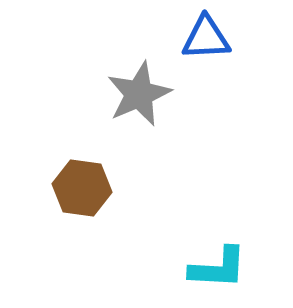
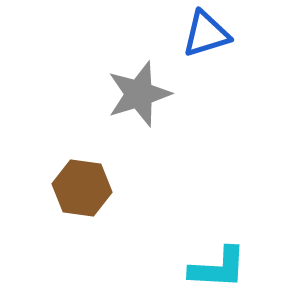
blue triangle: moved 4 px up; rotated 14 degrees counterclockwise
gray star: rotated 6 degrees clockwise
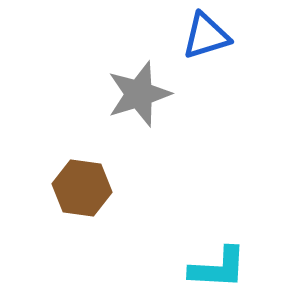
blue triangle: moved 2 px down
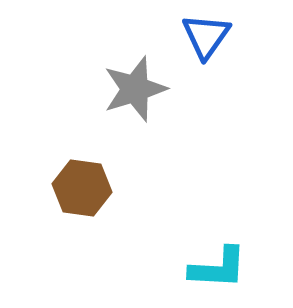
blue triangle: rotated 38 degrees counterclockwise
gray star: moved 4 px left, 5 px up
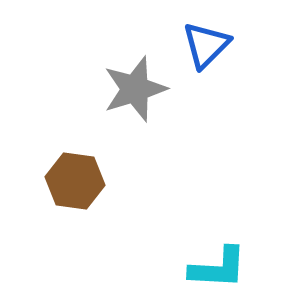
blue triangle: moved 9 px down; rotated 10 degrees clockwise
brown hexagon: moved 7 px left, 7 px up
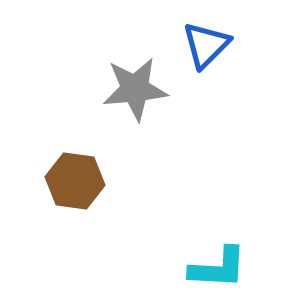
gray star: rotated 12 degrees clockwise
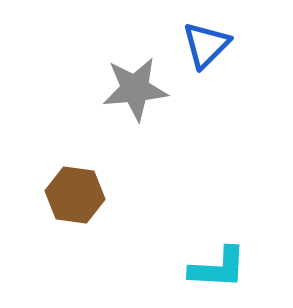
brown hexagon: moved 14 px down
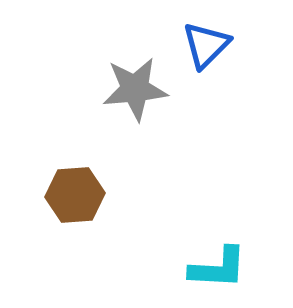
brown hexagon: rotated 12 degrees counterclockwise
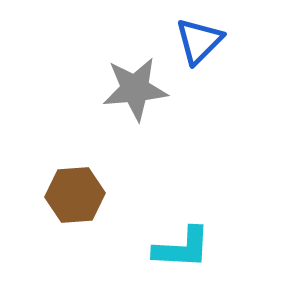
blue triangle: moved 7 px left, 4 px up
cyan L-shape: moved 36 px left, 20 px up
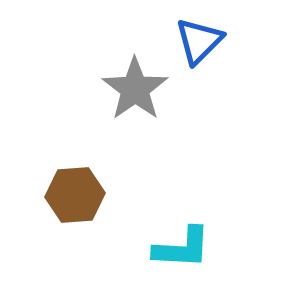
gray star: rotated 30 degrees counterclockwise
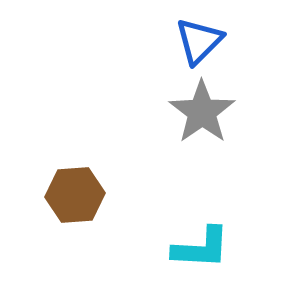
gray star: moved 67 px right, 23 px down
cyan L-shape: moved 19 px right
